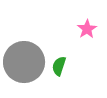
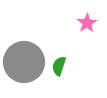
pink star: moved 6 px up
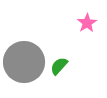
green semicircle: rotated 24 degrees clockwise
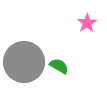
green semicircle: rotated 78 degrees clockwise
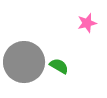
pink star: rotated 18 degrees clockwise
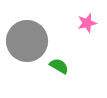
gray circle: moved 3 px right, 21 px up
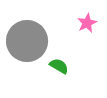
pink star: rotated 12 degrees counterclockwise
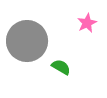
green semicircle: moved 2 px right, 1 px down
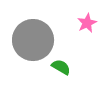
gray circle: moved 6 px right, 1 px up
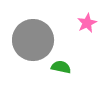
green semicircle: rotated 18 degrees counterclockwise
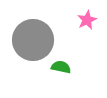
pink star: moved 3 px up
